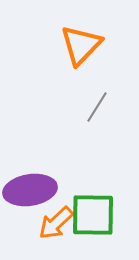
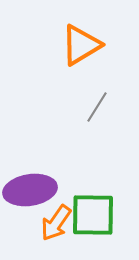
orange triangle: rotated 15 degrees clockwise
orange arrow: rotated 12 degrees counterclockwise
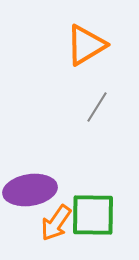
orange triangle: moved 5 px right
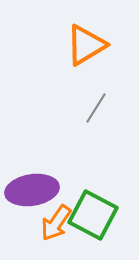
gray line: moved 1 px left, 1 px down
purple ellipse: moved 2 px right
green square: rotated 27 degrees clockwise
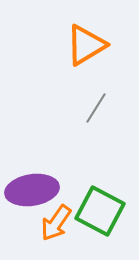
green square: moved 7 px right, 4 px up
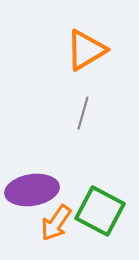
orange triangle: moved 5 px down
gray line: moved 13 px left, 5 px down; rotated 16 degrees counterclockwise
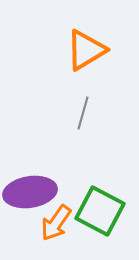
purple ellipse: moved 2 px left, 2 px down
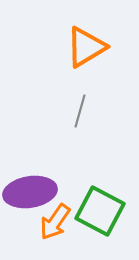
orange triangle: moved 3 px up
gray line: moved 3 px left, 2 px up
orange arrow: moved 1 px left, 1 px up
